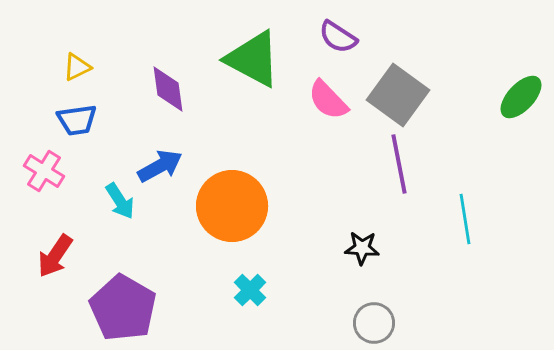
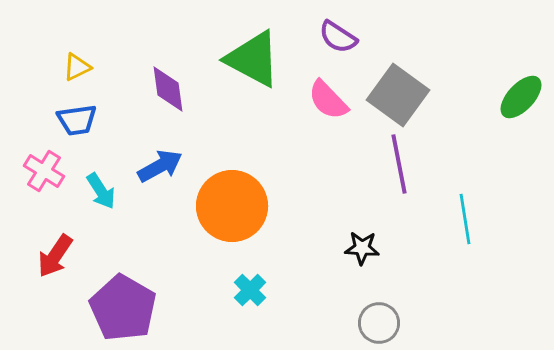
cyan arrow: moved 19 px left, 10 px up
gray circle: moved 5 px right
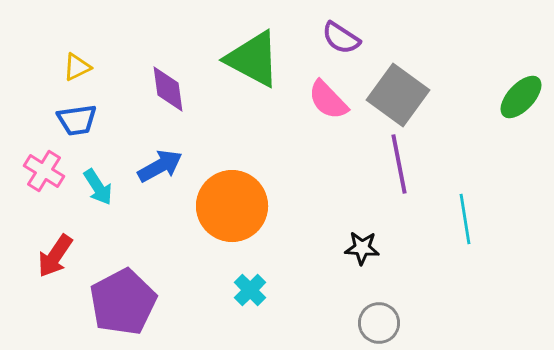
purple semicircle: moved 3 px right, 1 px down
cyan arrow: moved 3 px left, 4 px up
purple pentagon: moved 6 px up; rotated 14 degrees clockwise
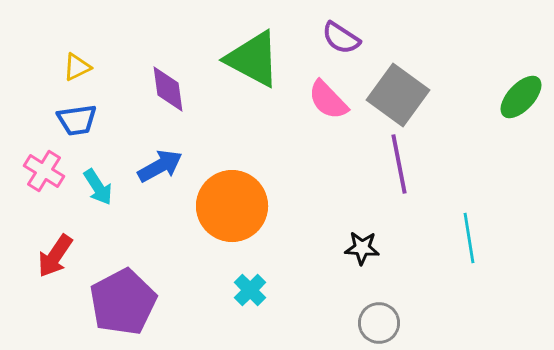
cyan line: moved 4 px right, 19 px down
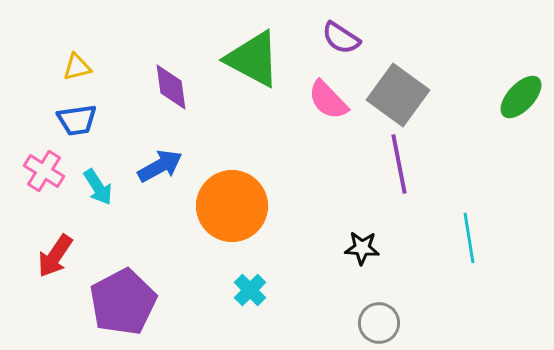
yellow triangle: rotated 12 degrees clockwise
purple diamond: moved 3 px right, 2 px up
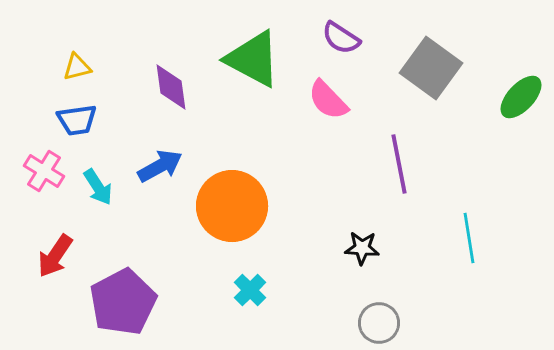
gray square: moved 33 px right, 27 px up
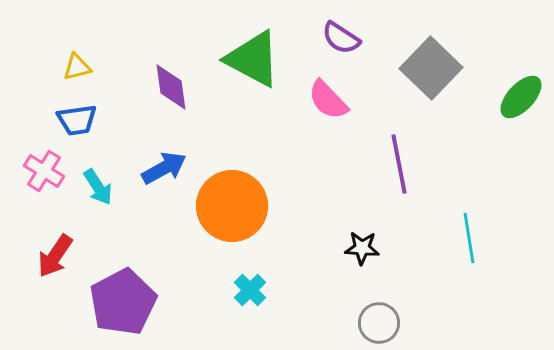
gray square: rotated 8 degrees clockwise
blue arrow: moved 4 px right, 2 px down
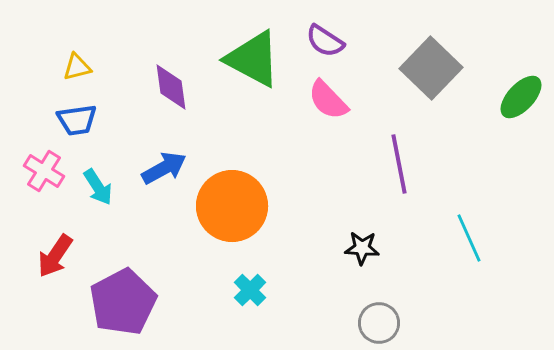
purple semicircle: moved 16 px left, 3 px down
cyan line: rotated 15 degrees counterclockwise
